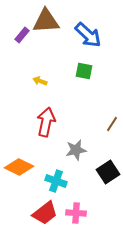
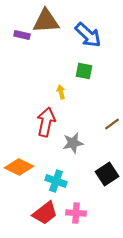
purple rectangle: rotated 63 degrees clockwise
yellow arrow: moved 21 px right, 11 px down; rotated 56 degrees clockwise
brown line: rotated 21 degrees clockwise
gray star: moved 3 px left, 7 px up
black square: moved 1 px left, 2 px down
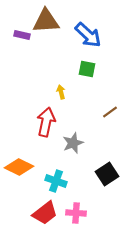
green square: moved 3 px right, 2 px up
brown line: moved 2 px left, 12 px up
gray star: rotated 10 degrees counterclockwise
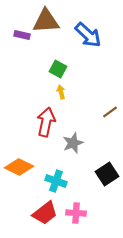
green square: moved 29 px left; rotated 18 degrees clockwise
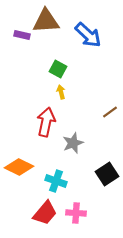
red trapezoid: rotated 12 degrees counterclockwise
